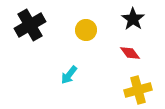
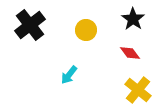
black cross: rotated 8 degrees counterclockwise
yellow cross: rotated 36 degrees counterclockwise
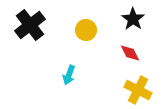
red diamond: rotated 10 degrees clockwise
cyan arrow: rotated 18 degrees counterclockwise
yellow cross: rotated 12 degrees counterclockwise
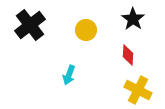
red diamond: moved 2 px left, 2 px down; rotated 30 degrees clockwise
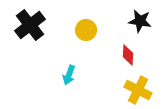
black star: moved 7 px right, 2 px down; rotated 25 degrees counterclockwise
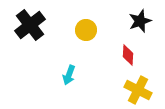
black star: rotated 30 degrees counterclockwise
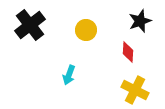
red diamond: moved 3 px up
yellow cross: moved 3 px left
